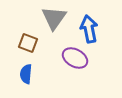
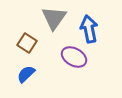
brown square: moved 1 px left; rotated 12 degrees clockwise
purple ellipse: moved 1 px left, 1 px up
blue semicircle: rotated 42 degrees clockwise
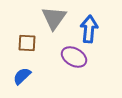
blue arrow: rotated 16 degrees clockwise
brown square: rotated 30 degrees counterclockwise
blue semicircle: moved 4 px left, 2 px down
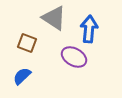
gray triangle: rotated 32 degrees counterclockwise
brown square: rotated 18 degrees clockwise
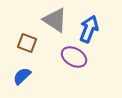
gray triangle: moved 1 px right, 2 px down
blue arrow: rotated 16 degrees clockwise
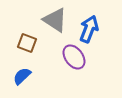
purple ellipse: rotated 25 degrees clockwise
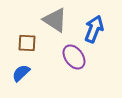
blue arrow: moved 5 px right
brown square: rotated 18 degrees counterclockwise
blue semicircle: moved 1 px left, 3 px up
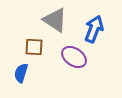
brown square: moved 7 px right, 4 px down
purple ellipse: rotated 20 degrees counterclockwise
blue semicircle: rotated 30 degrees counterclockwise
